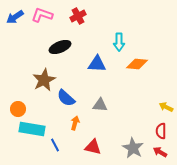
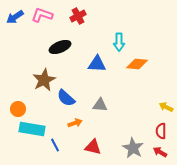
orange arrow: rotated 56 degrees clockwise
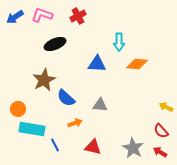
black ellipse: moved 5 px left, 3 px up
red semicircle: rotated 42 degrees counterclockwise
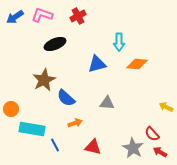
blue triangle: rotated 18 degrees counterclockwise
gray triangle: moved 7 px right, 2 px up
orange circle: moved 7 px left
red semicircle: moved 9 px left, 3 px down
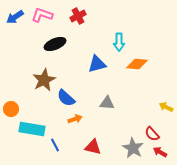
orange arrow: moved 4 px up
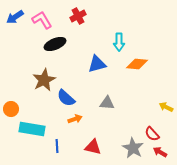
pink L-shape: moved 5 px down; rotated 40 degrees clockwise
blue line: moved 2 px right, 1 px down; rotated 24 degrees clockwise
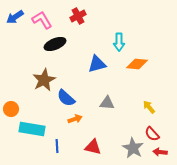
yellow arrow: moved 17 px left; rotated 24 degrees clockwise
red arrow: rotated 24 degrees counterclockwise
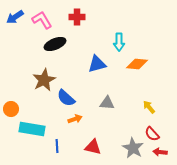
red cross: moved 1 px left, 1 px down; rotated 28 degrees clockwise
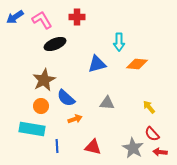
orange circle: moved 30 px right, 3 px up
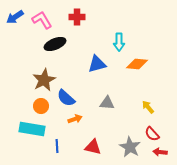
yellow arrow: moved 1 px left
gray star: moved 3 px left, 1 px up
